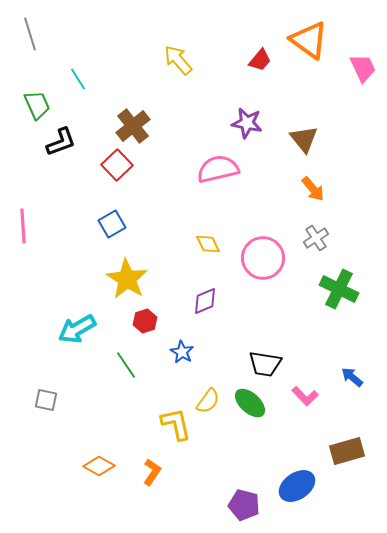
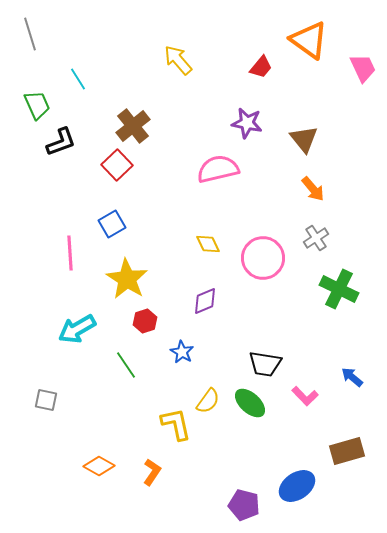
red trapezoid: moved 1 px right, 7 px down
pink line: moved 47 px right, 27 px down
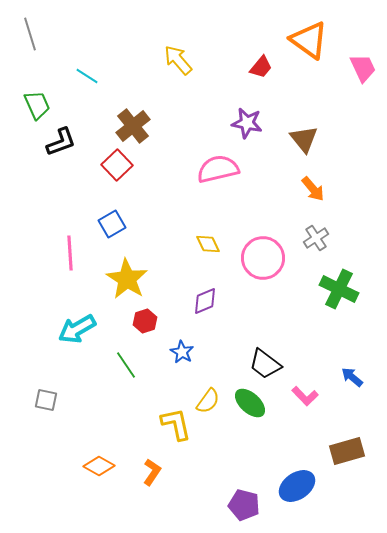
cyan line: moved 9 px right, 3 px up; rotated 25 degrees counterclockwise
black trapezoid: rotated 28 degrees clockwise
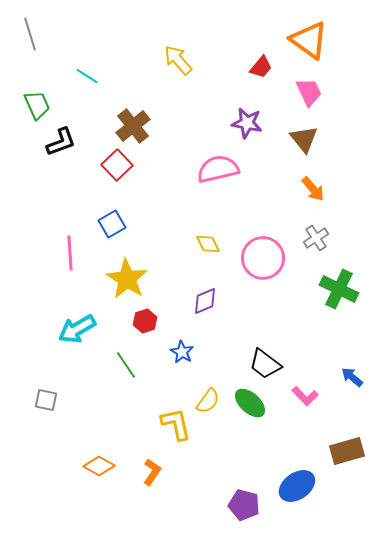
pink trapezoid: moved 54 px left, 24 px down
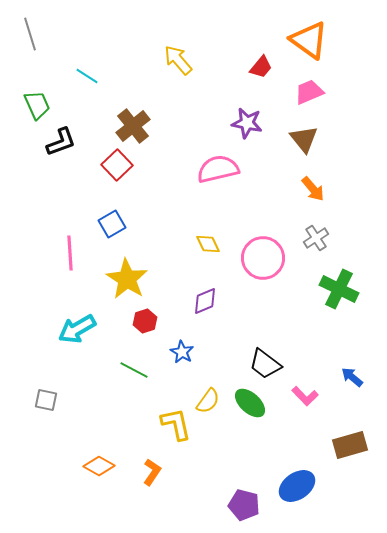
pink trapezoid: rotated 88 degrees counterclockwise
green line: moved 8 px right, 5 px down; rotated 28 degrees counterclockwise
brown rectangle: moved 3 px right, 6 px up
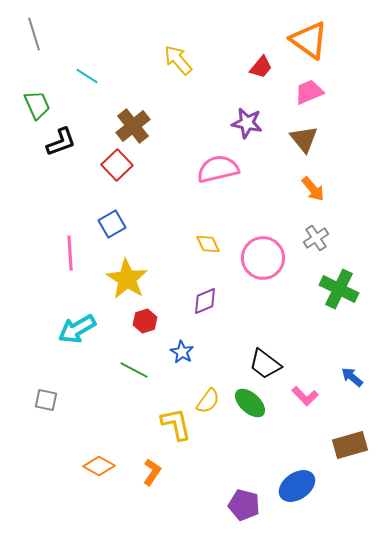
gray line: moved 4 px right
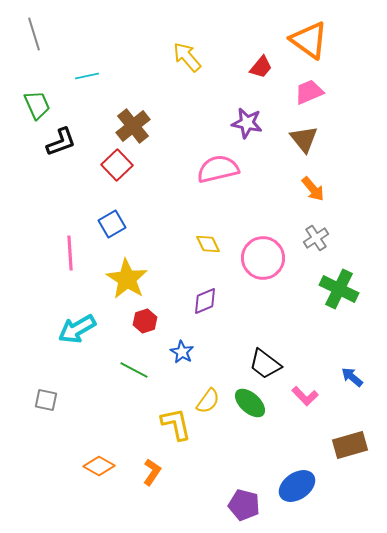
yellow arrow: moved 9 px right, 3 px up
cyan line: rotated 45 degrees counterclockwise
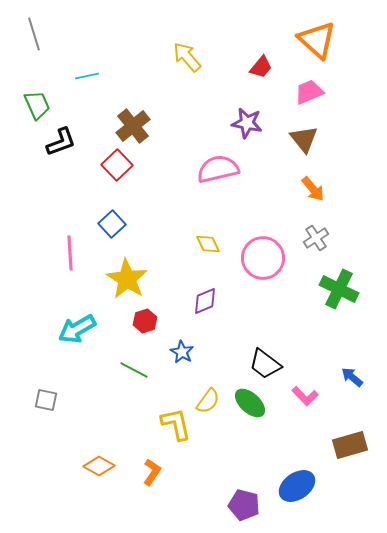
orange triangle: moved 8 px right; rotated 6 degrees clockwise
blue square: rotated 12 degrees counterclockwise
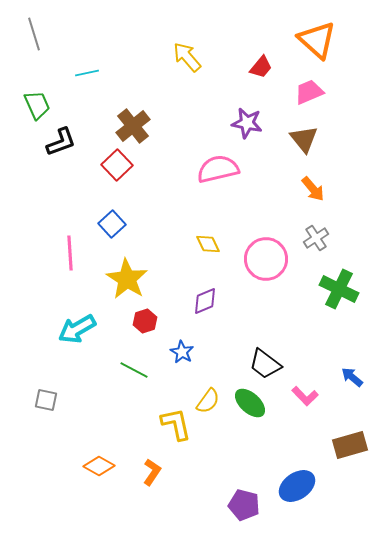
cyan line: moved 3 px up
pink circle: moved 3 px right, 1 px down
